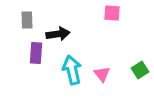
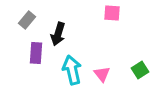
gray rectangle: rotated 42 degrees clockwise
black arrow: rotated 115 degrees clockwise
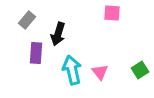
pink triangle: moved 2 px left, 2 px up
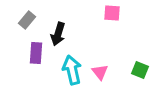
green square: rotated 36 degrees counterclockwise
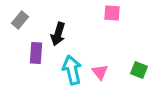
gray rectangle: moved 7 px left
green square: moved 1 px left
